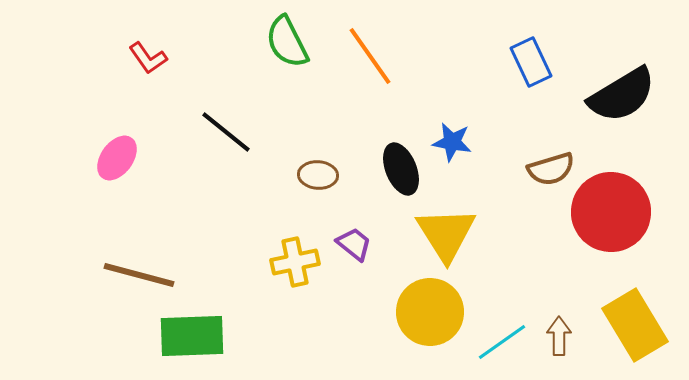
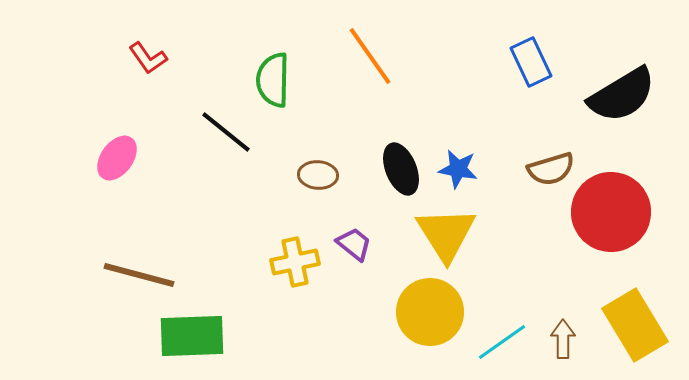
green semicircle: moved 14 px left, 38 px down; rotated 28 degrees clockwise
blue star: moved 6 px right, 27 px down
brown arrow: moved 4 px right, 3 px down
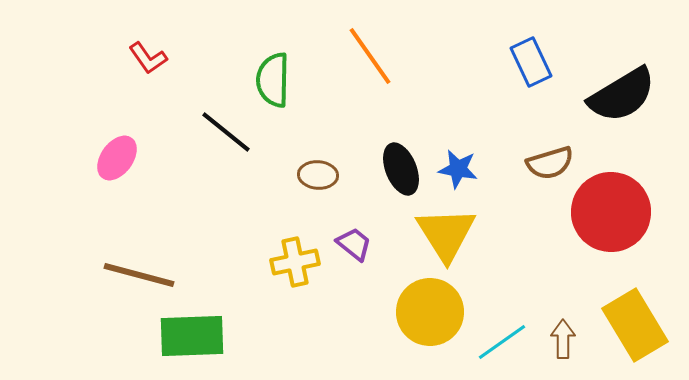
brown semicircle: moved 1 px left, 6 px up
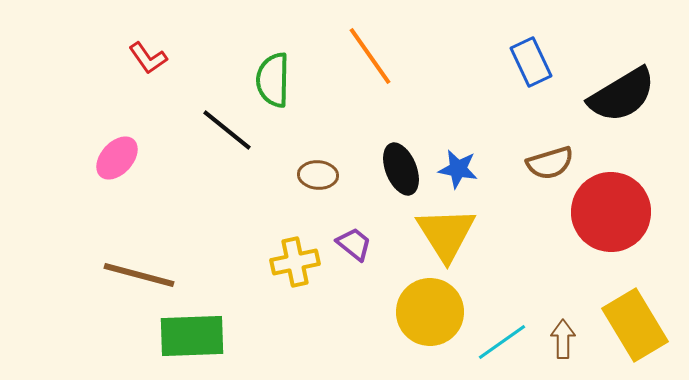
black line: moved 1 px right, 2 px up
pink ellipse: rotated 6 degrees clockwise
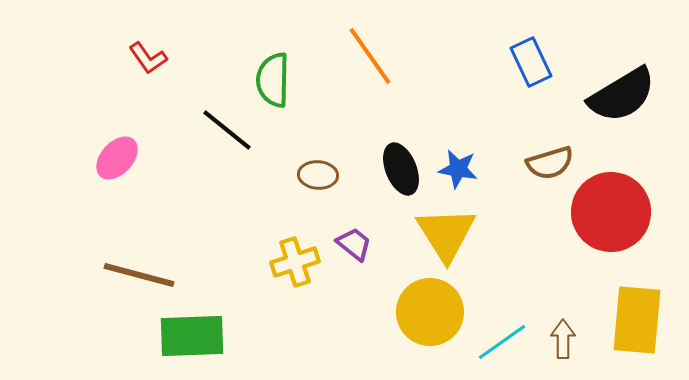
yellow cross: rotated 6 degrees counterclockwise
yellow rectangle: moved 2 px right, 5 px up; rotated 36 degrees clockwise
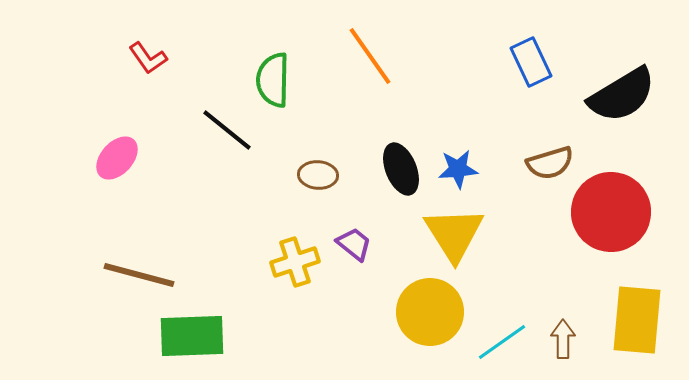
blue star: rotated 15 degrees counterclockwise
yellow triangle: moved 8 px right
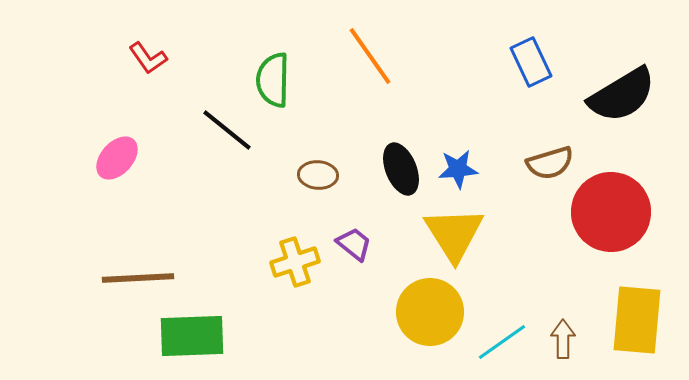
brown line: moved 1 px left, 3 px down; rotated 18 degrees counterclockwise
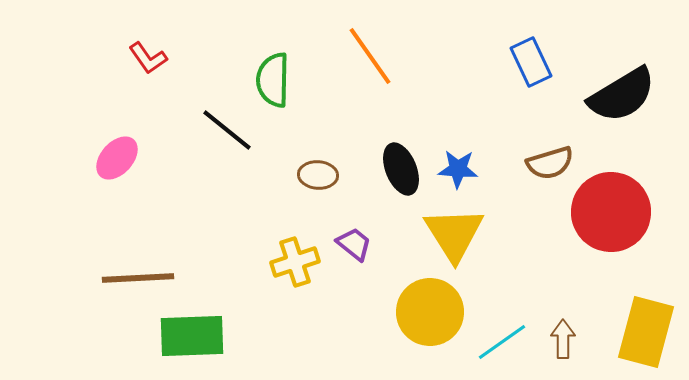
blue star: rotated 9 degrees clockwise
yellow rectangle: moved 9 px right, 12 px down; rotated 10 degrees clockwise
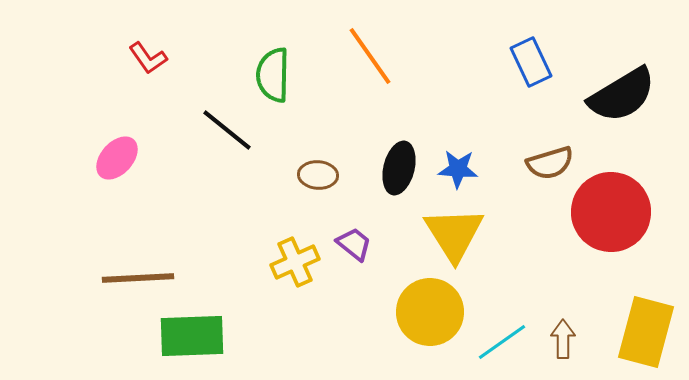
green semicircle: moved 5 px up
black ellipse: moved 2 px left, 1 px up; rotated 36 degrees clockwise
yellow cross: rotated 6 degrees counterclockwise
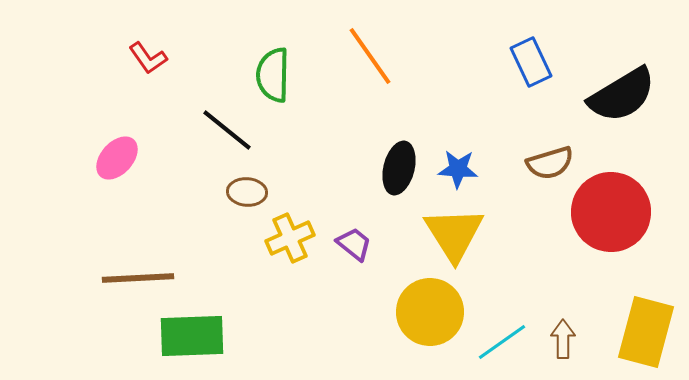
brown ellipse: moved 71 px left, 17 px down
yellow cross: moved 5 px left, 24 px up
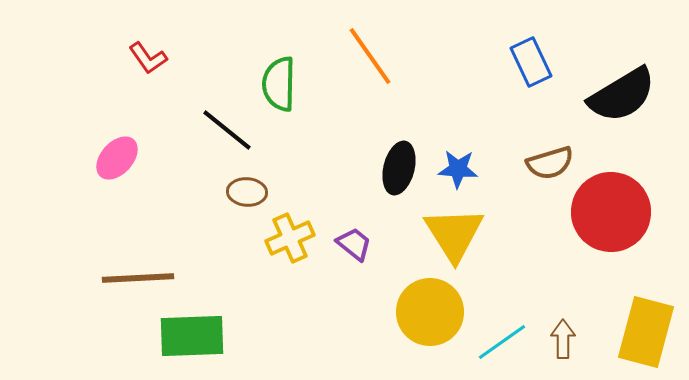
green semicircle: moved 6 px right, 9 px down
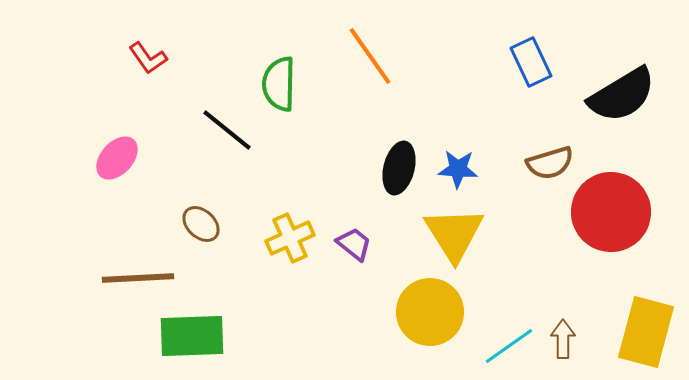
brown ellipse: moved 46 px left, 32 px down; rotated 39 degrees clockwise
cyan line: moved 7 px right, 4 px down
